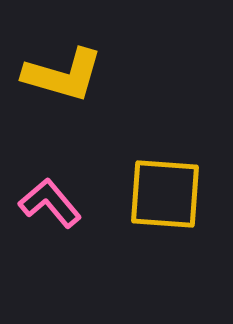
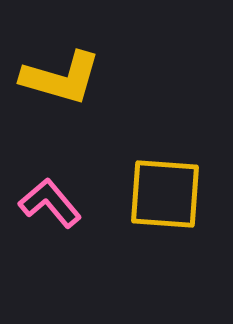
yellow L-shape: moved 2 px left, 3 px down
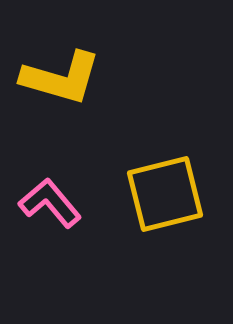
yellow square: rotated 18 degrees counterclockwise
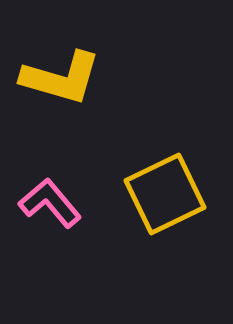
yellow square: rotated 12 degrees counterclockwise
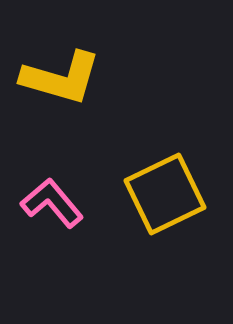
pink L-shape: moved 2 px right
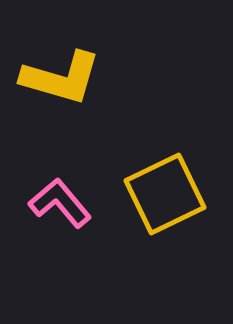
pink L-shape: moved 8 px right
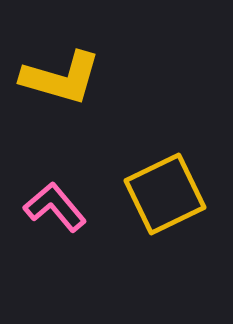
pink L-shape: moved 5 px left, 4 px down
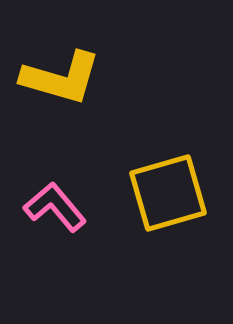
yellow square: moved 3 px right, 1 px up; rotated 10 degrees clockwise
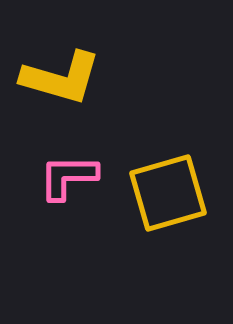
pink L-shape: moved 13 px right, 30 px up; rotated 50 degrees counterclockwise
